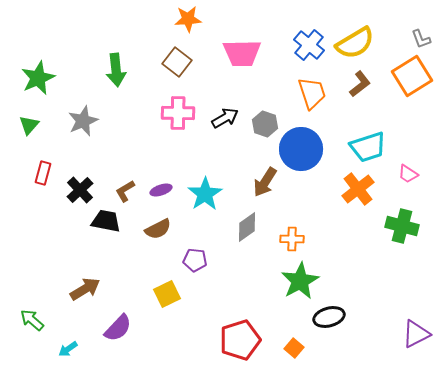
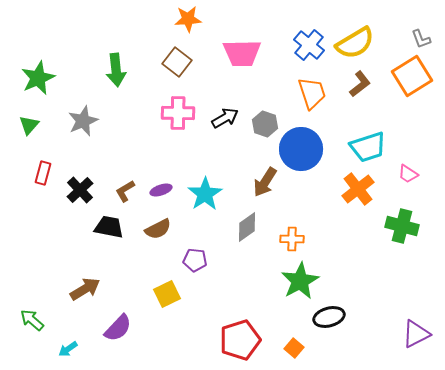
black trapezoid at (106, 221): moved 3 px right, 6 px down
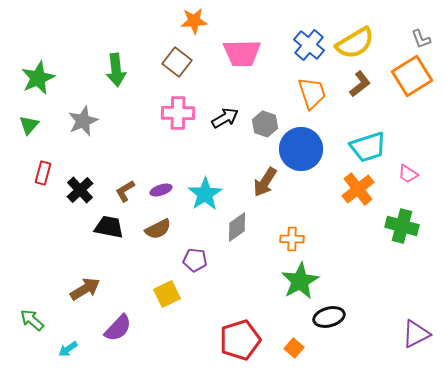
orange star at (188, 19): moved 6 px right, 2 px down
gray diamond at (247, 227): moved 10 px left
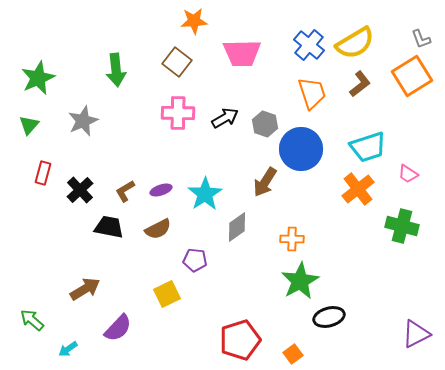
orange square at (294, 348): moved 1 px left, 6 px down; rotated 12 degrees clockwise
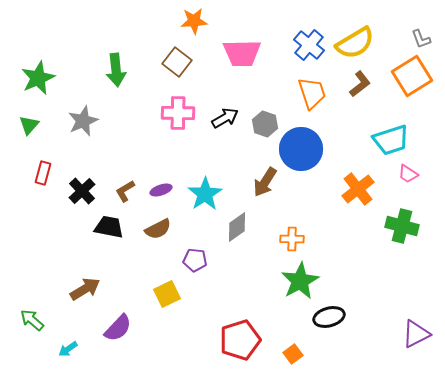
cyan trapezoid at (368, 147): moved 23 px right, 7 px up
black cross at (80, 190): moved 2 px right, 1 px down
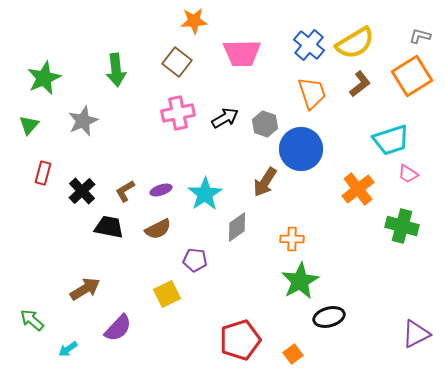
gray L-shape at (421, 39): moved 1 px left, 3 px up; rotated 125 degrees clockwise
green star at (38, 78): moved 6 px right
pink cross at (178, 113): rotated 12 degrees counterclockwise
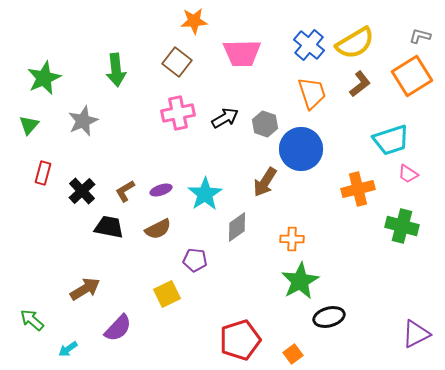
orange cross at (358, 189): rotated 24 degrees clockwise
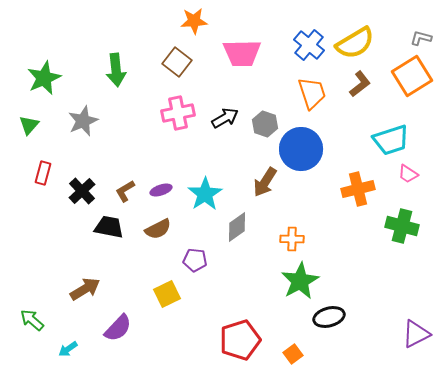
gray L-shape at (420, 36): moved 1 px right, 2 px down
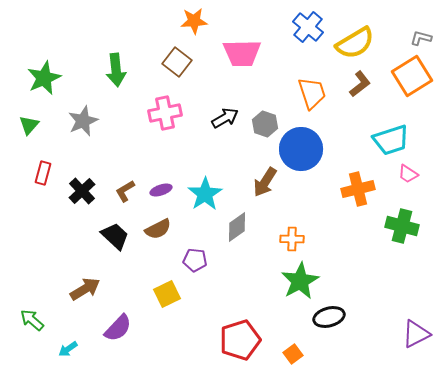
blue cross at (309, 45): moved 1 px left, 18 px up
pink cross at (178, 113): moved 13 px left
black trapezoid at (109, 227): moved 6 px right, 9 px down; rotated 32 degrees clockwise
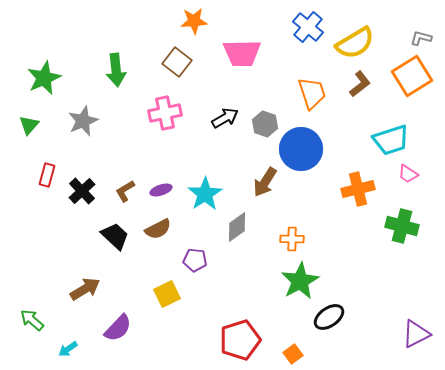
red rectangle at (43, 173): moved 4 px right, 2 px down
black ellipse at (329, 317): rotated 20 degrees counterclockwise
